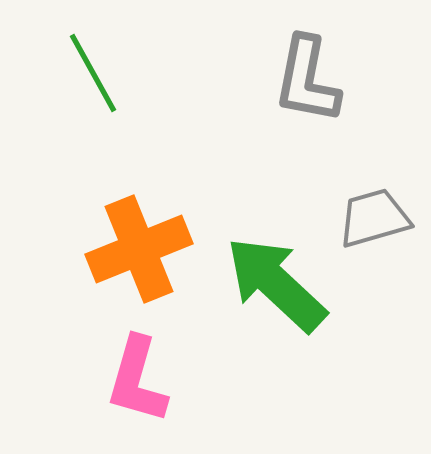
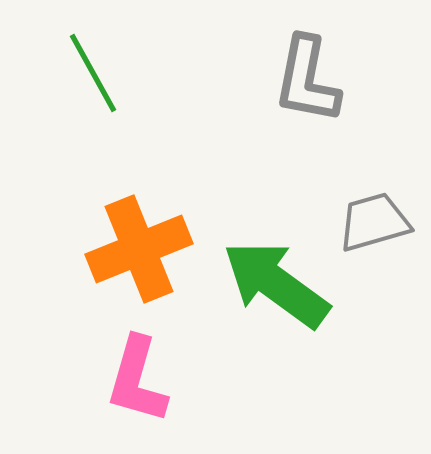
gray trapezoid: moved 4 px down
green arrow: rotated 7 degrees counterclockwise
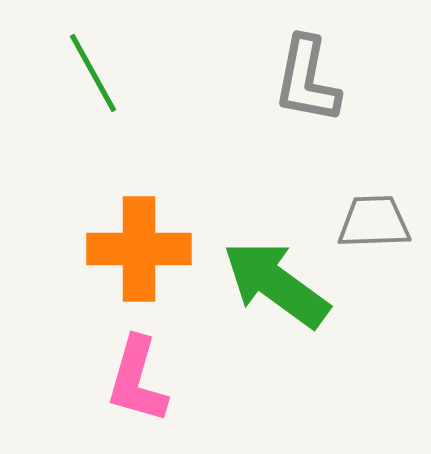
gray trapezoid: rotated 14 degrees clockwise
orange cross: rotated 22 degrees clockwise
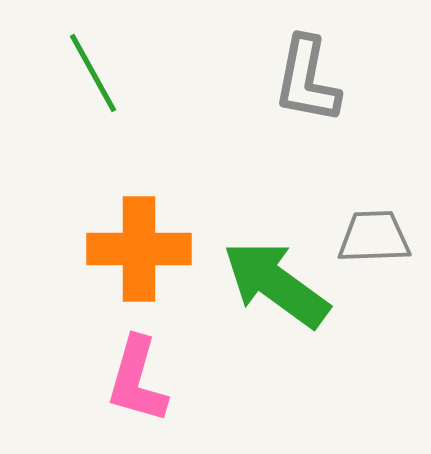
gray trapezoid: moved 15 px down
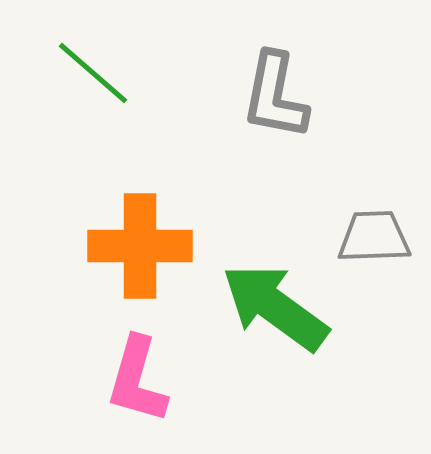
green line: rotated 20 degrees counterclockwise
gray L-shape: moved 32 px left, 16 px down
orange cross: moved 1 px right, 3 px up
green arrow: moved 1 px left, 23 px down
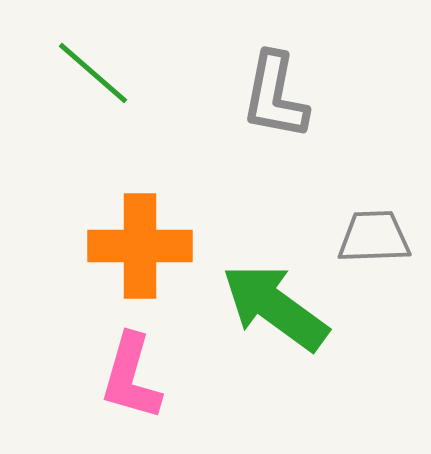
pink L-shape: moved 6 px left, 3 px up
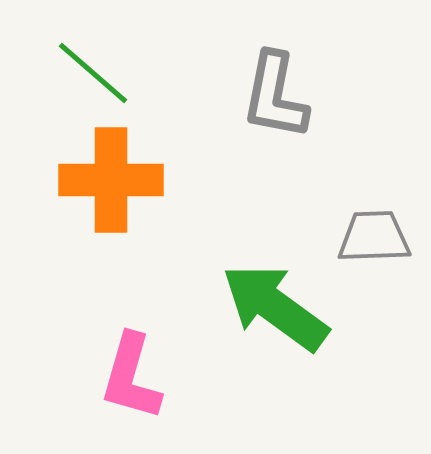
orange cross: moved 29 px left, 66 px up
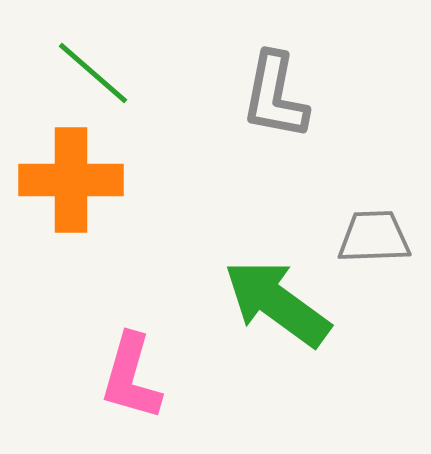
orange cross: moved 40 px left
green arrow: moved 2 px right, 4 px up
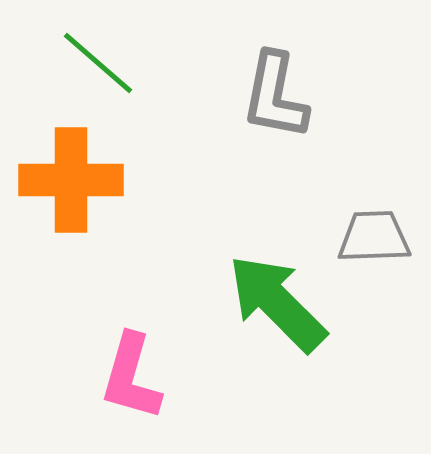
green line: moved 5 px right, 10 px up
green arrow: rotated 9 degrees clockwise
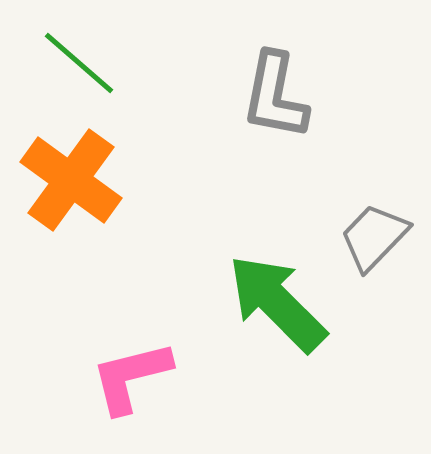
green line: moved 19 px left
orange cross: rotated 36 degrees clockwise
gray trapezoid: rotated 44 degrees counterclockwise
pink L-shape: rotated 60 degrees clockwise
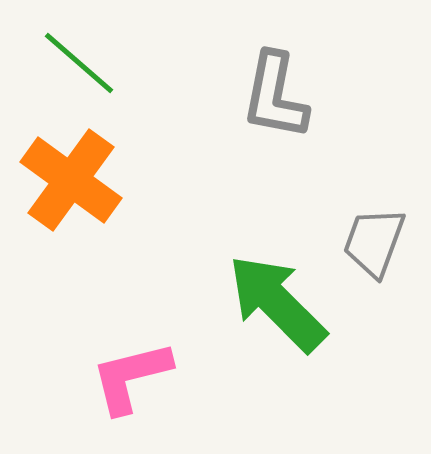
gray trapezoid: moved 5 px down; rotated 24 degrees counterclockwise
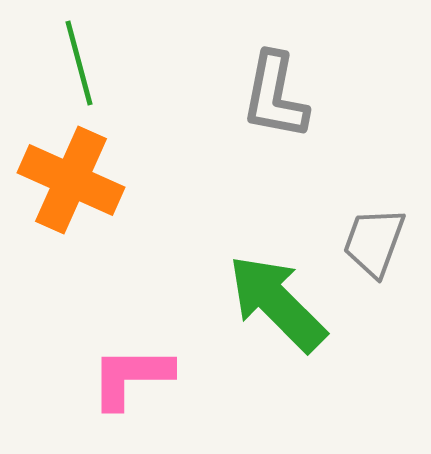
green line: rotated 34 degrees clockwise
orange cross: rotated 12 degrees counterclockwise
pink L-shape: rotated 14 degrees clockwise
